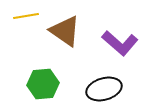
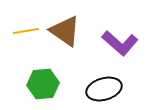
yellow line: moved 15 px down
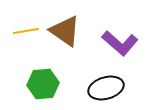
black ellipse: moved 2 px right, 1 px up
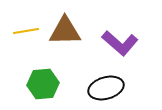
brown triangle: rotated 36 degrees counterclockwise
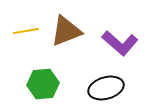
brown triangle: moved 1 px right; rotated 20 degrees counterclockwise
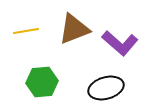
brown triangle: moved 8 px right, 2 px up
green hexagon: moved 1 px left, 2 px up
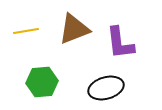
purple L-shape: rotated 42 degrees clockwise
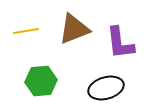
green hexagon: moved 1 px left, 1 px up
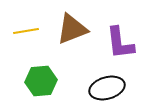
brown triangle: moved 2 px left
black ellipse: moved 1 px right
